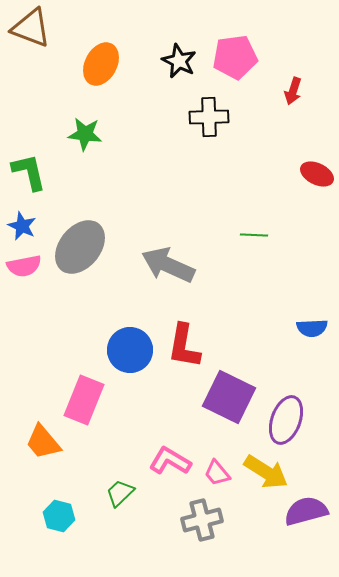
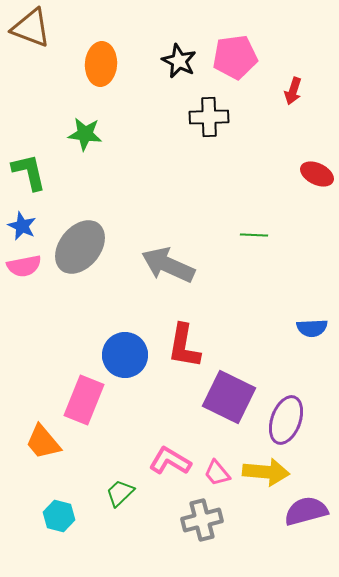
orange ellipse: rotated 24 degrees counterclockwise
blue circle: moved 5 px left, 5 px down
yellow arrow: rotated 27 degrees counterclockwise
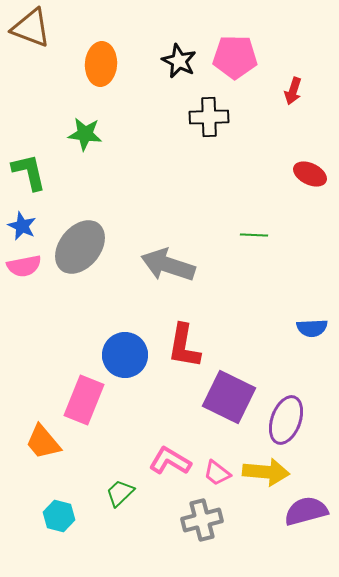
pink pentagon: rotated 9 degrees clockwise
red ellipse: moved 7 px left
gray arrow: rotated 6 degrees counterclockwise
pink trapezoid: rotated 12 degrees counterclockwise
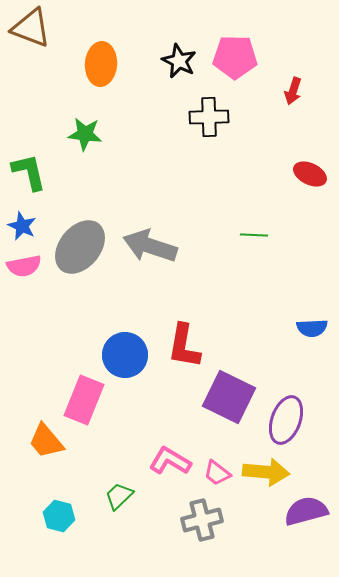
gray arrow: moved 18 px left, 19 px up
orange trapezoid: moved 3 px right, 1 px up
green trapezoid: moved 1 px left, 3 px down
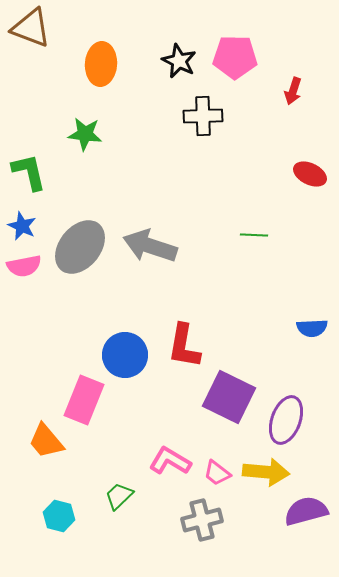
black cross: moved 6 px left, 1 px up
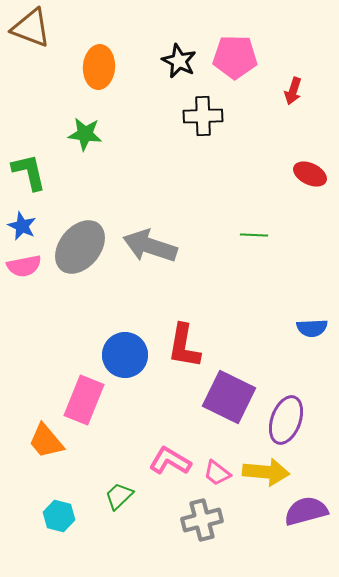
orange ellipse: moved 2 px left, 3 px down
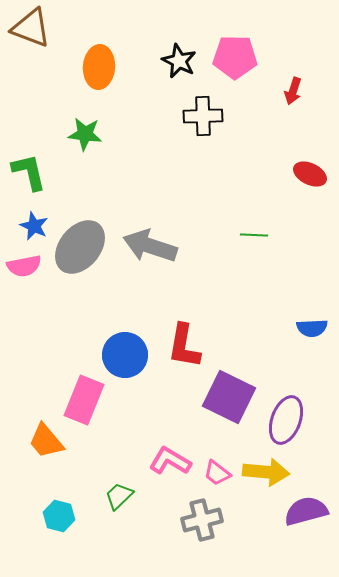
blue star: moved 12 px right
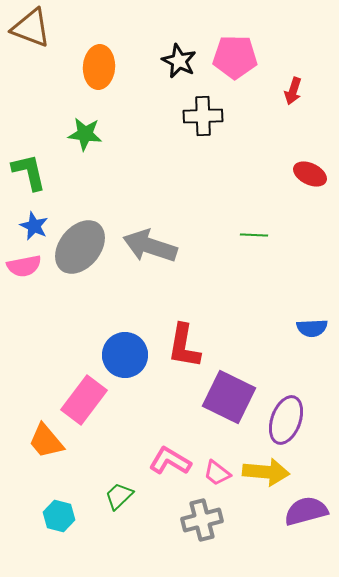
pink rectangle: rotated 15 degrees clockwise
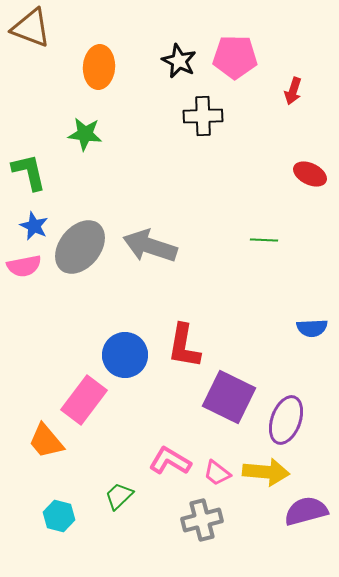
green line: moved 10 px right, 5 px down
